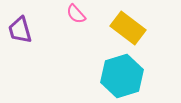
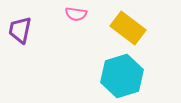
pink semicircle: rotated 40 degrees counterclockwise
purple trapezoid: rotated 28 degrees clockwise
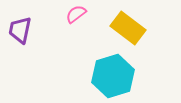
pink semicircle: rotated 135 degrees clockwise
cyan hexagon: moved 9 px left
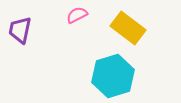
pink semicircle: moved 1 px right, 1 px down; rotated 10 degrees clockwise
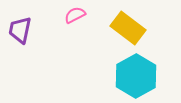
pink semicircle: moved 2 px left
cyan hexagon: moved 23 px right; rotated 12 degrees counterclockwise
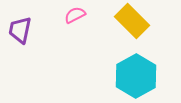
yellow rectangle: moved 4 px right, 7 px up; rotated 8 degrees clockwise
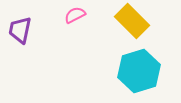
cyan hexagon: moved 3 px right, 5 px up; rotated 12 degrees clockwise
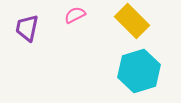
purple trapezoid: moved 7 px right, 2 px up
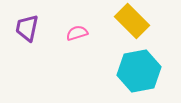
pink semicircle: moved 2 px right, 18 px down; rotated 10 degrees clockwise
cyan hexagon: rotated 6 degrees clockwise
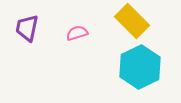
cyan hexagon: moved 1 px right, 4 px up; rotated 15 degrees counterclockwise
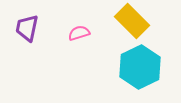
pink semicircle: moved 2 px right
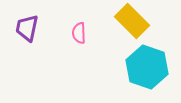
pink semicircle: rotated 75 degrees counterclockwise
cyan hexagon: moved 7 px right; rotated 15 degrees counterclockwise
